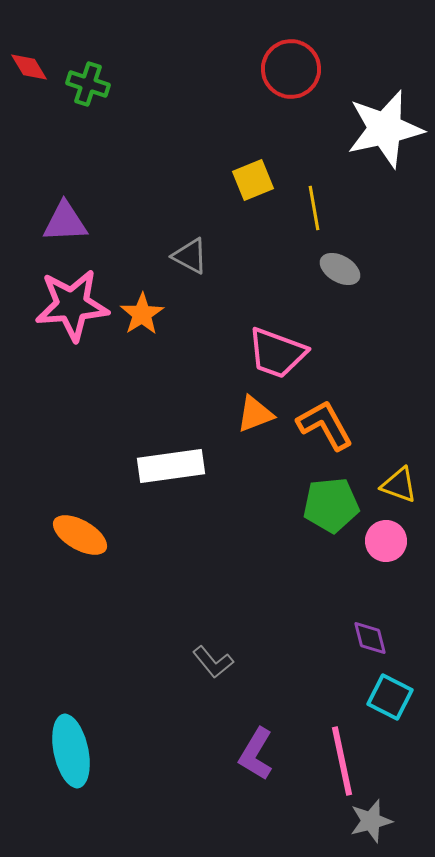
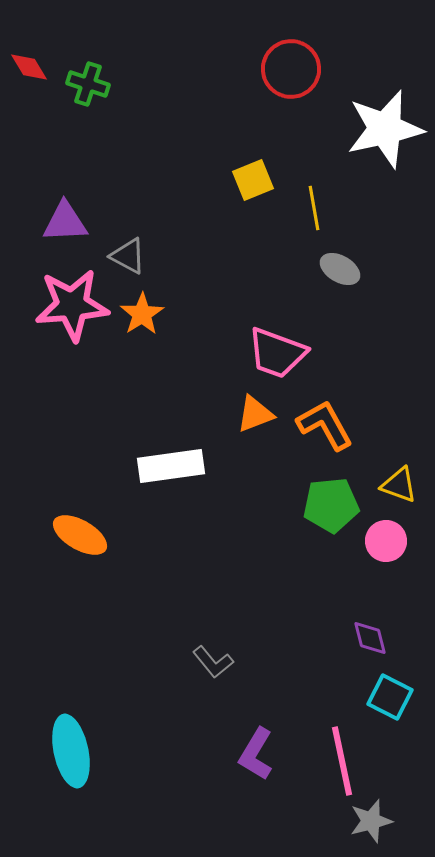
gray triangle: moved 62 px left
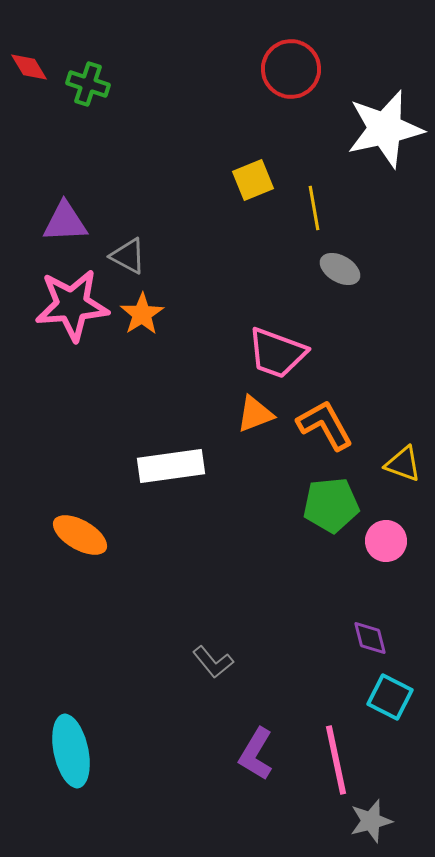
yellow triangle: moved 4 px right, 21 px up
pink line: moved 6 px left, 1 px up
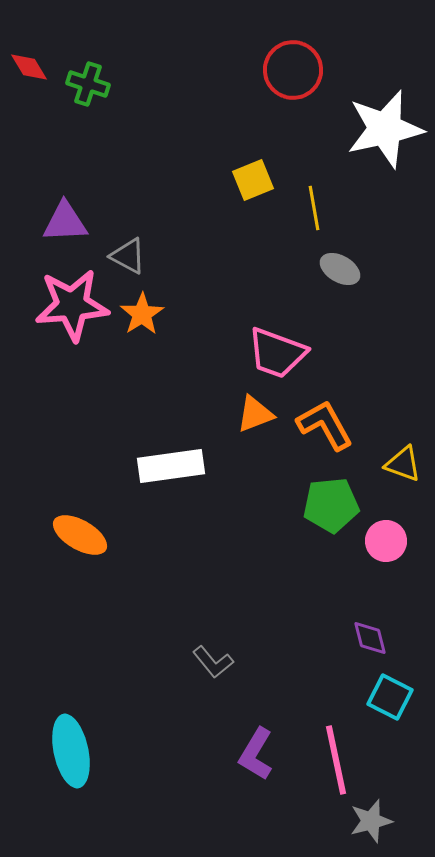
red circle: moved 2 px right, 1 px down
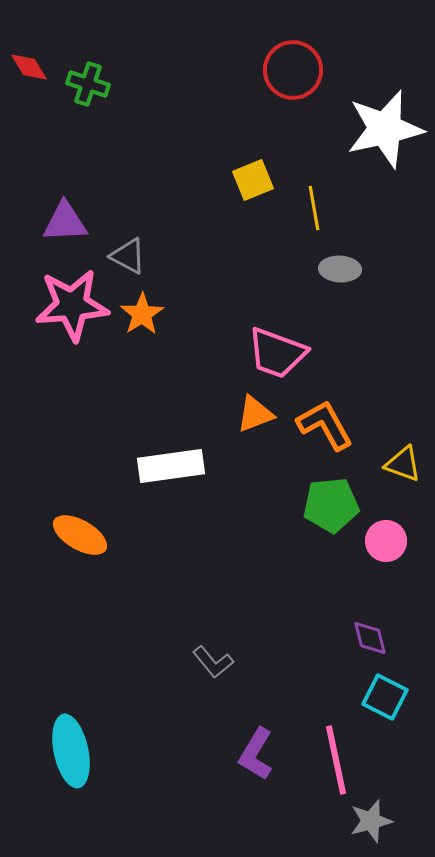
gray ellipse: rotated 27 degrees counterclockwise
cyan square: moved 5 px left
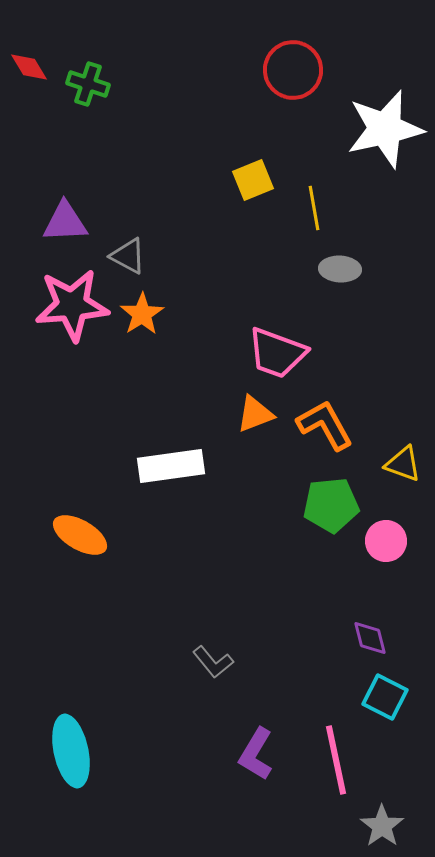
gray star: moved 11 px right, 5 px down; rotated 21 degrees counterclockwise
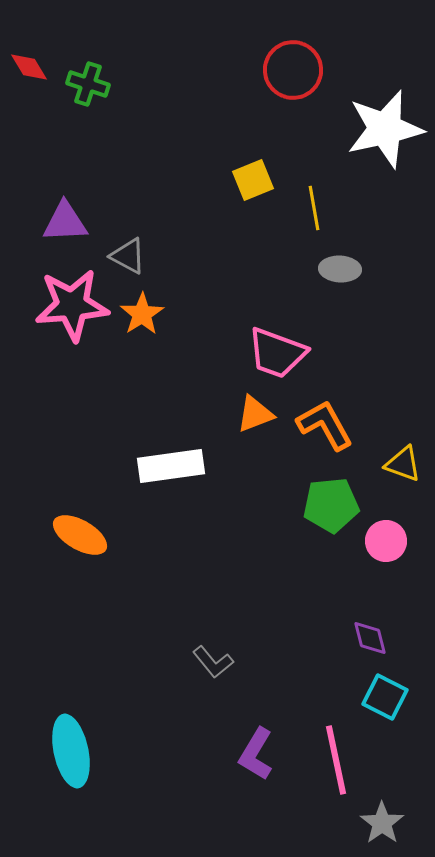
gray star: moved 3 px up
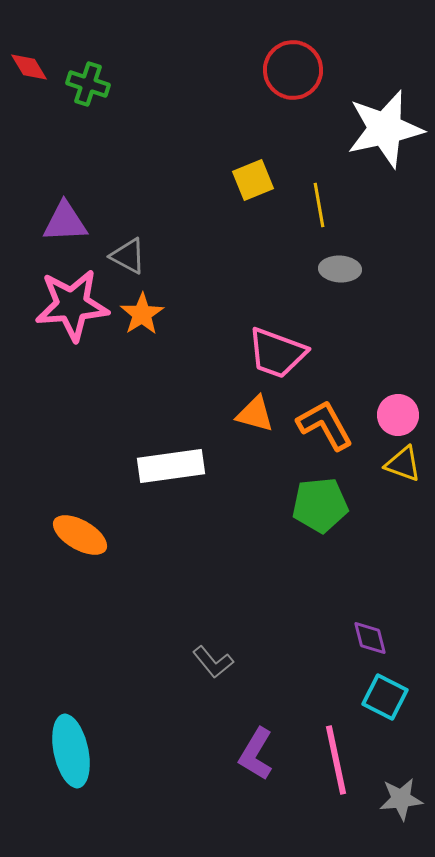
yellow line: moved 5 px right, 3 px up
orange triangle: rotated 36 degrees clockwise
green pentagon: moved 11 px left
pink circle: moved 12 px right, 126 px up
gray star: moved 19 px right, 24 px up; rotated 30 degrees clockwise
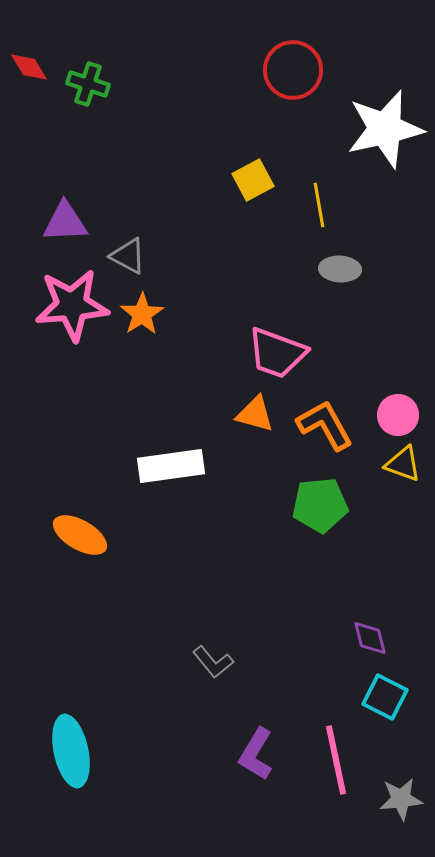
yellow square: rotated 6 degrees counterclockwise
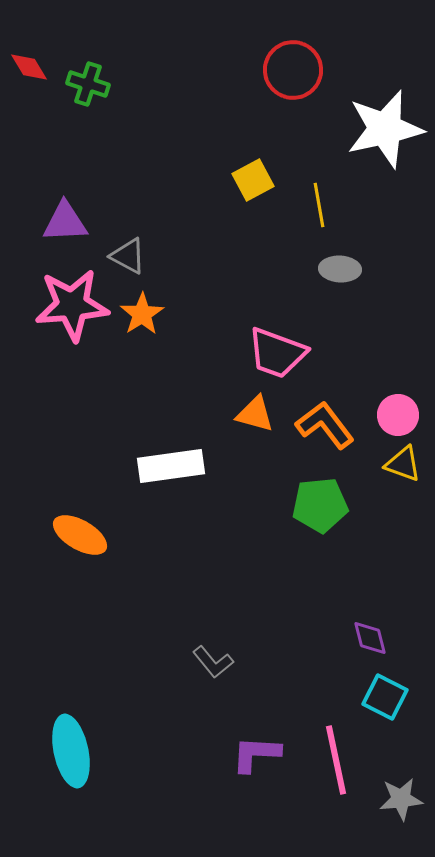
orange L-shape: rotated 8 degrees counterclockwise
purple L-shape: rotated 62 degrees clockwise
